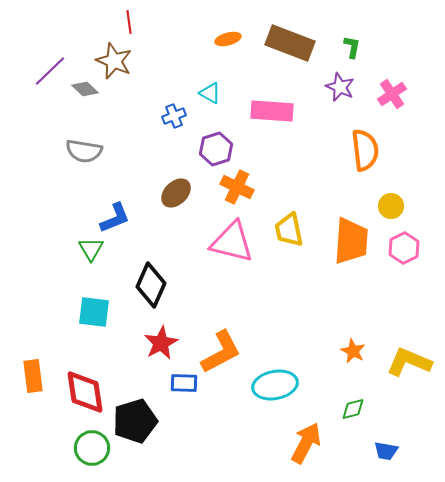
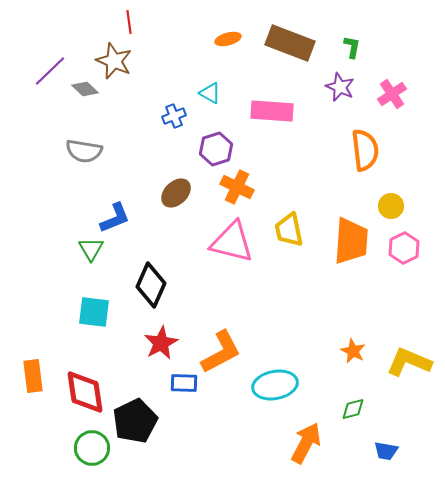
black pentagon: rotated 9 degrees counterclockwise
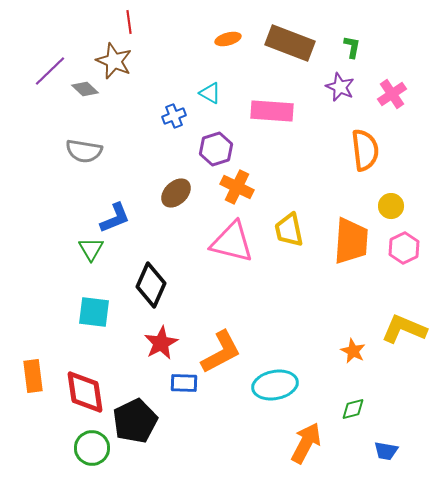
yellow L-shape: moved 5 px left, 33 px up
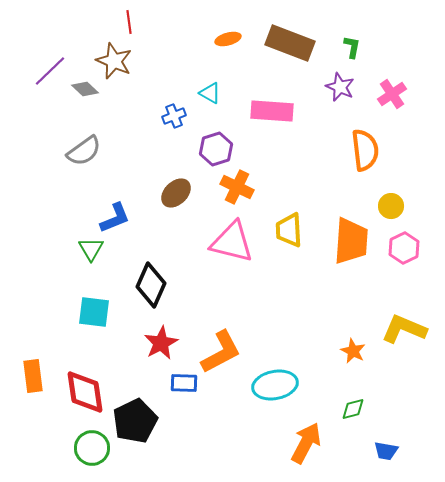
gray semicircle: rotated 45 degrees counterclockwise
yellow trapezoid: rotated 9 degrees clockwise
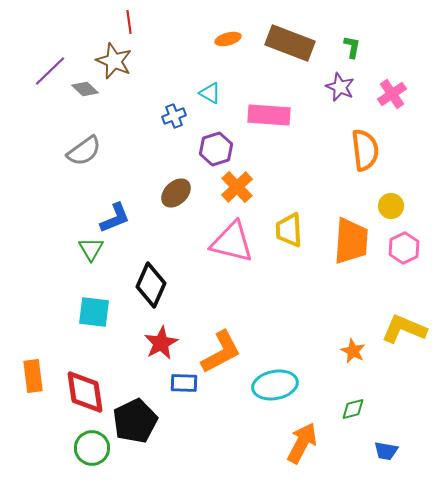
pink rectangle: moved 3 px left, 4 px down
orange cross: rotated 20 degrees clockwise
orange arrow: moved 4 px left
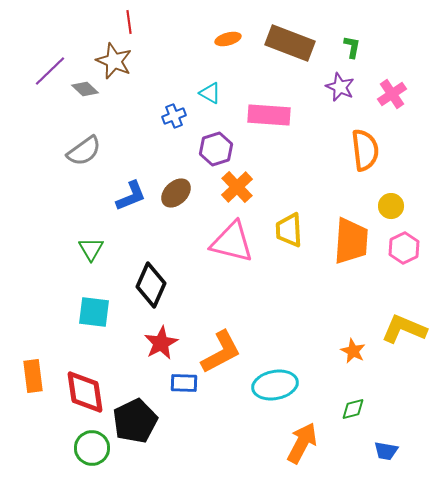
blue L-shape: moved 16 px right, 22 px up
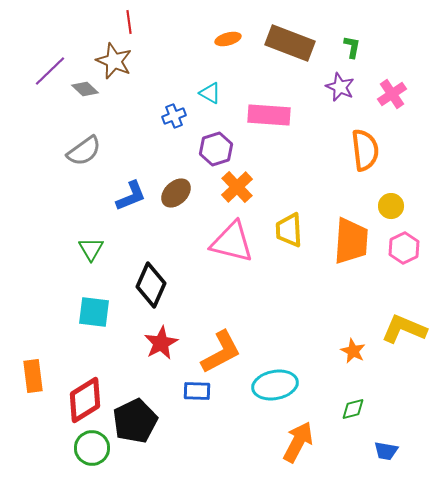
blue rectangle: moved 13 px right, 8 px down
red diamond: moved 8 px down; rotated 66 degrees clockwise
orange arrow: moved 4 px left, 1 px up
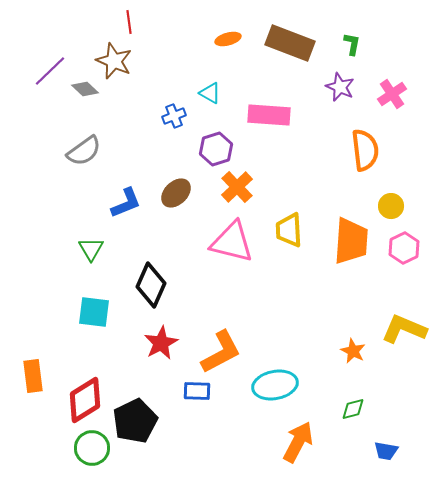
green L-shape: moved 3 px up
blue L-shape: moved 5 px left, 7 px down
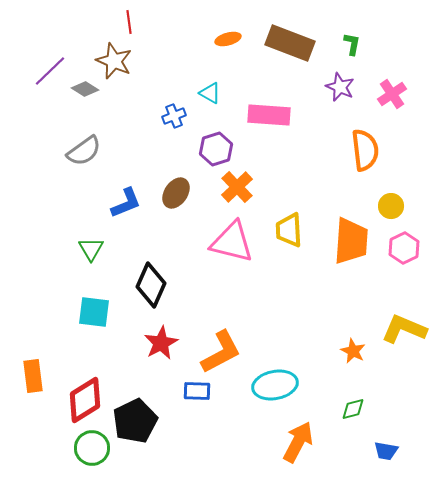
gray diamond: rotated 12 degrees counterclockwise
brown ellipse: rotated 12 degrees counterclockwise
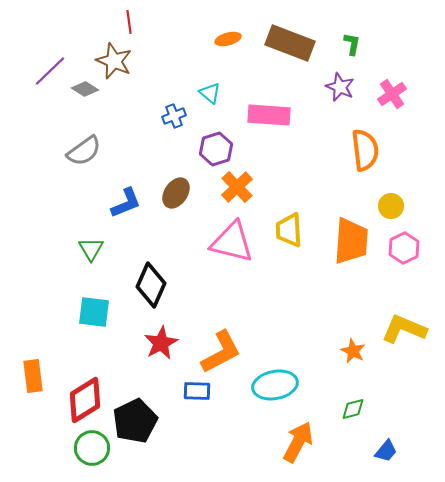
cyan triangle: rotated 10 degrees clockwise
blue trapezoid: rotated 60 degrees counterclockwise
